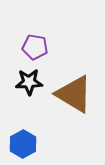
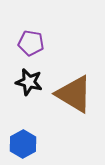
purple pentagon: moved 4 px left, 4 px up
black star: rotated 16 degrees clockwise
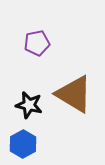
purple pentagon: moved 6 px right; rotated 20 degrees counterclockwise
black star: moved 23 px down
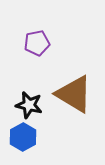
blue hexagon: moved 7 px up
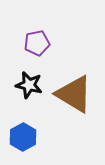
black star: moved 20 px up
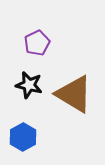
purple pentagon: rotated 15 degrees counterclockwise
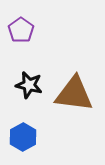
purple pentagon: moved 16 px left, 13 px up; rotated 10 degrees counterclockwise
brown triangle: rotated 24 degrees counterclockwise
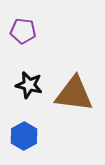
purple pentagon: moved 2 px right, 1 px down; rotated 30 degrees counterclockwise
blue hexagon: moved 1 px right, 1 px up
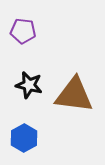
brown triangle: moved 1 px down
blue hexagon: moved 2 px down
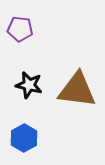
purple pentagon: moved 3 px left, 2 px up
brown triangle: moved 3 px right, 5 px up
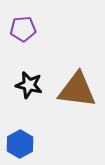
purple pentagon: moved 3 px right; rotated 10 degrees counterclockwise
blue hexagon: moved 4 px left, 6 px down
